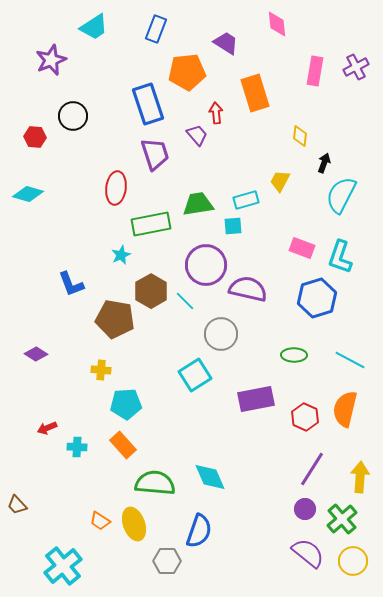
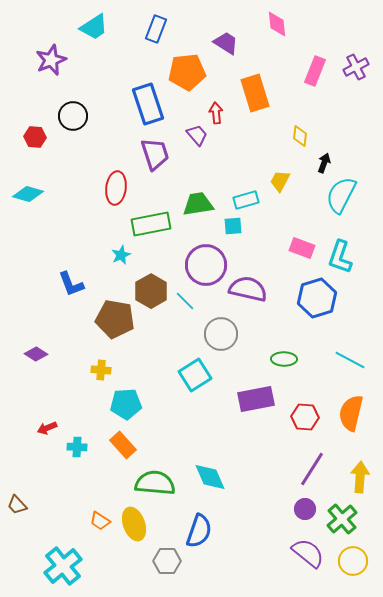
pink rectangle at (315, 71): rotated 12 degrees clockwise
green ellipse at (294, 355): moved 10 px left, 4 px down
orange semicircle at (345, 409): moved 6 px right, 4 px down
red hexagon at (305, 417): rotated 20 degrees counterclockwise
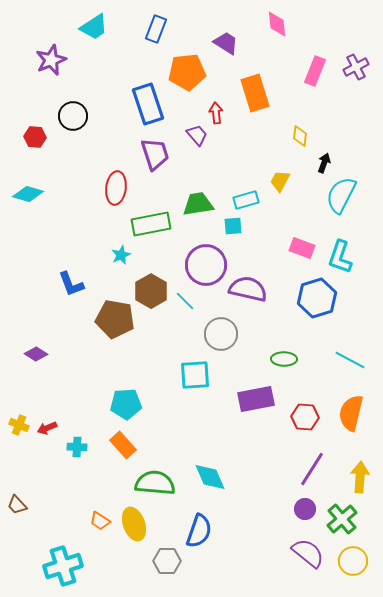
yellow cross at (101, 370): moved 82 px left, 55 px down; rotated 18 degrees clockwise
cyan square at (195, 375): rotated 28 degrees clockwise
cyan cross at (63, 566): rotated 21 degrees clockwise
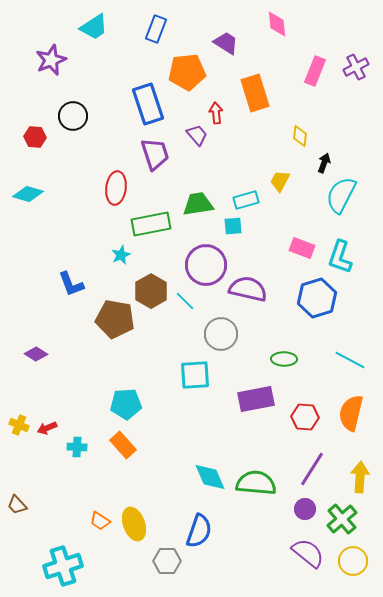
green semicircle at (155, 483): moved 101 px right
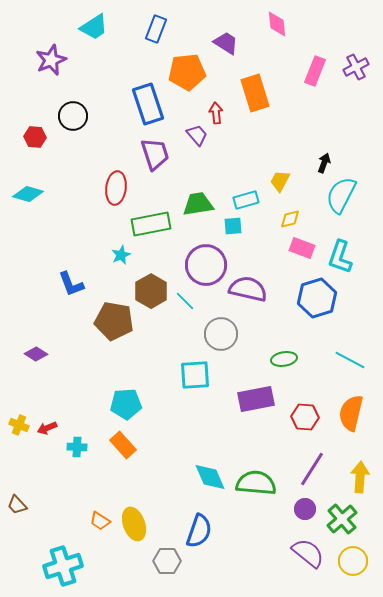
yellow diamond at (300, 136): moved 10 px left, 83 px down; rotated 70 degrees clockwise
brown pentagon at (115, 319): moved 1 px left, 2 px down
green ellipse at (284, 359): rotated 10 degrees counterclockwise
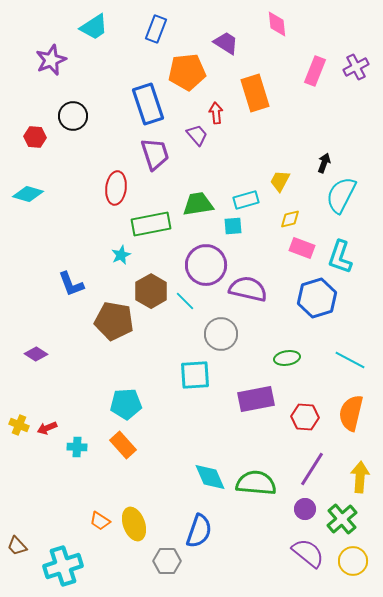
green ellipse at (284, 359): moved 3 px right, 1 px up
brown trapezoid at (17, 505): moved 41 px down
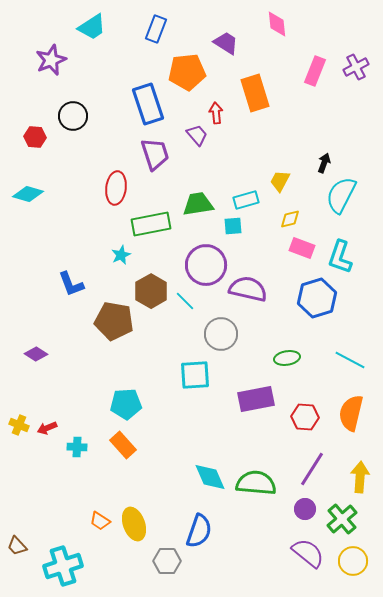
cyan trapezoid at (94, 27): moved 2 px left
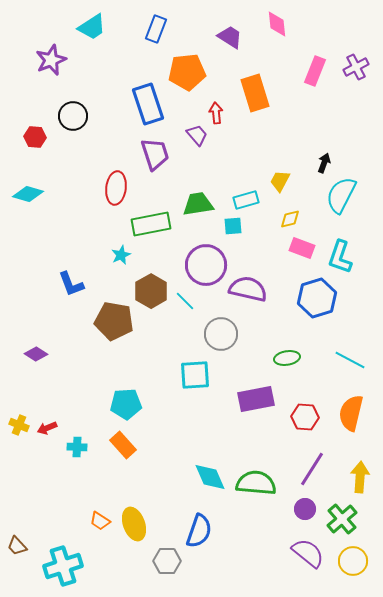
purple trapezoid at (226, 43): moved 4 px right, 6 px up
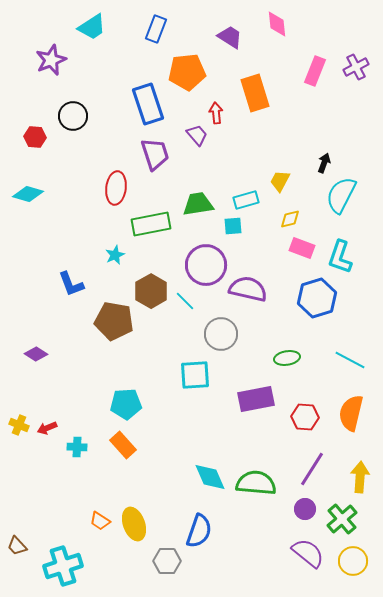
cyan star at (121, 255): moved 6 px left
